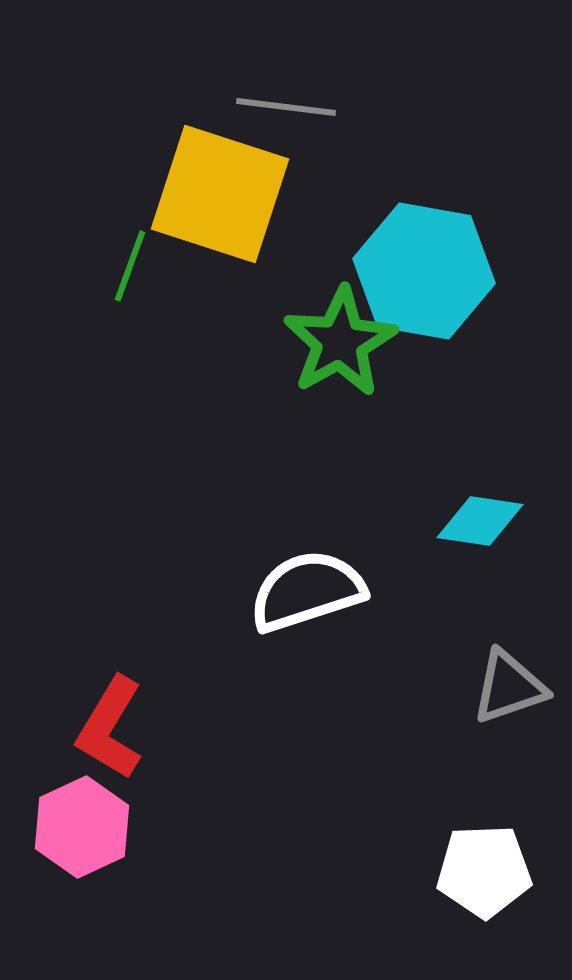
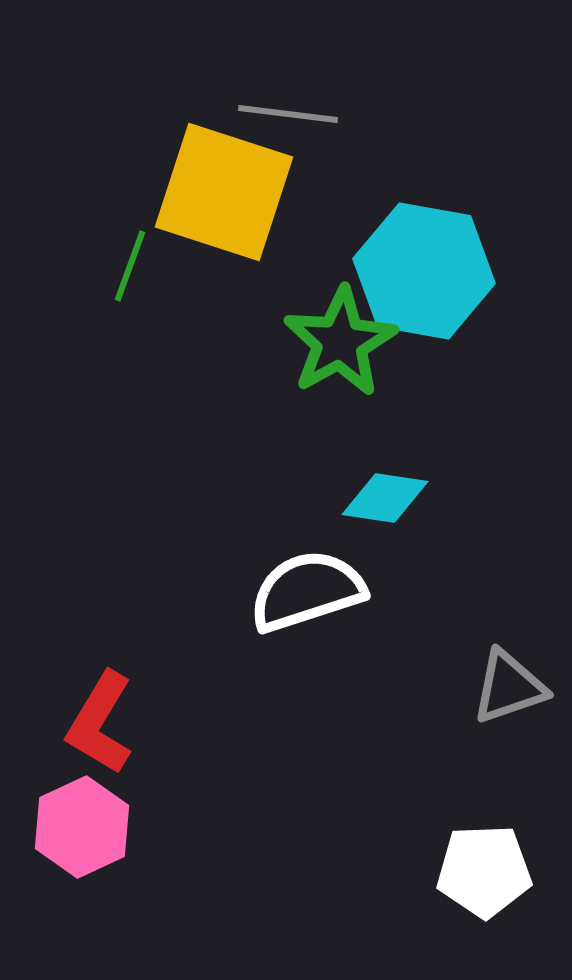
gray line: moved 2 px right, 7 px down
yellow square: moved 4 px right, 2 px up
cyan diamond: moved 95 px left, 23 px up
red L-shape: moved 10 px left, 5 px up
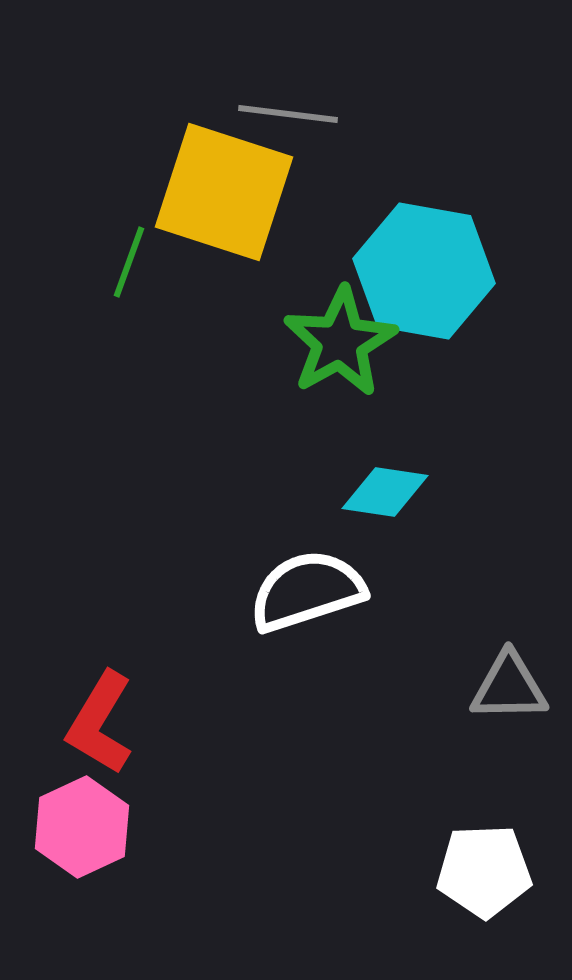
green line: moved 1 px left, 4 px up
cyan diamond: moved 6 px up
gray triangle: rotated 18 degrees clockwise
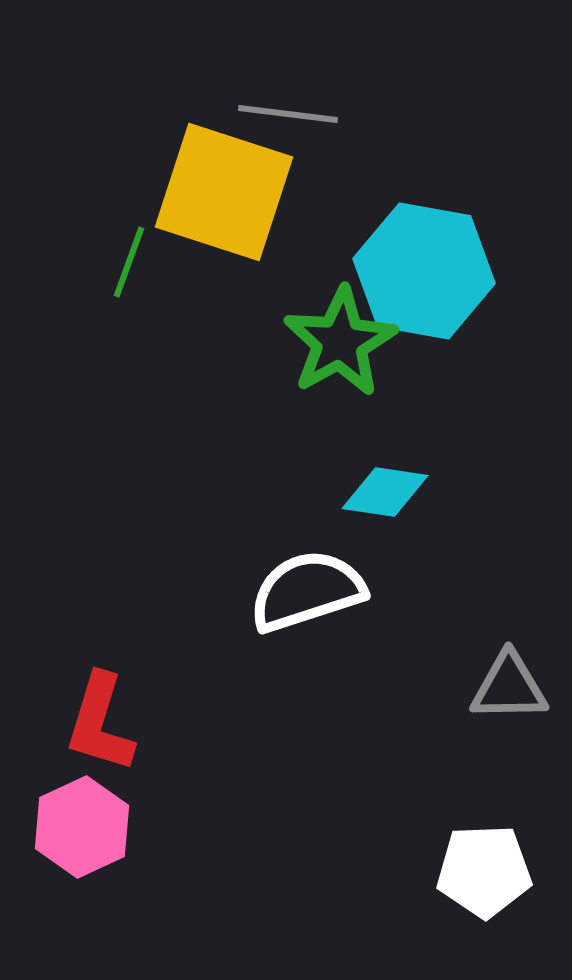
red L-shape: rotated 14 degrees counterclockwise
